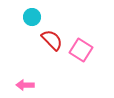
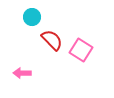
pink arrow: moved 3 px left, 12 px up
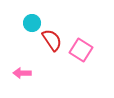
cyan circle: moved 6 px down
red semicircle: rotated 10 degrees clockwise
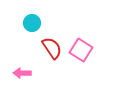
red semicircle: moved 8 px down
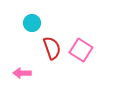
red semicircle: rotated 15 degrees clockwise
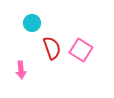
pink arrow: moved 1 px left, 3 px up; rotated 96 degrees counterclockwise
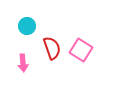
cyan circle: moved 5 px left, 3 px down
pink arrow: moved 2 px right, 7 px up
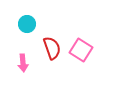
cyan circle: moved 2 px up
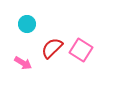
red semicircle: rotated 115 degrees counterclockwise
pink arrow: rotated 54 degrees counterclockwise
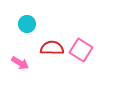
red semicircle: rotated 45 degrees clockwise
pink arrow: moved 3 px left
